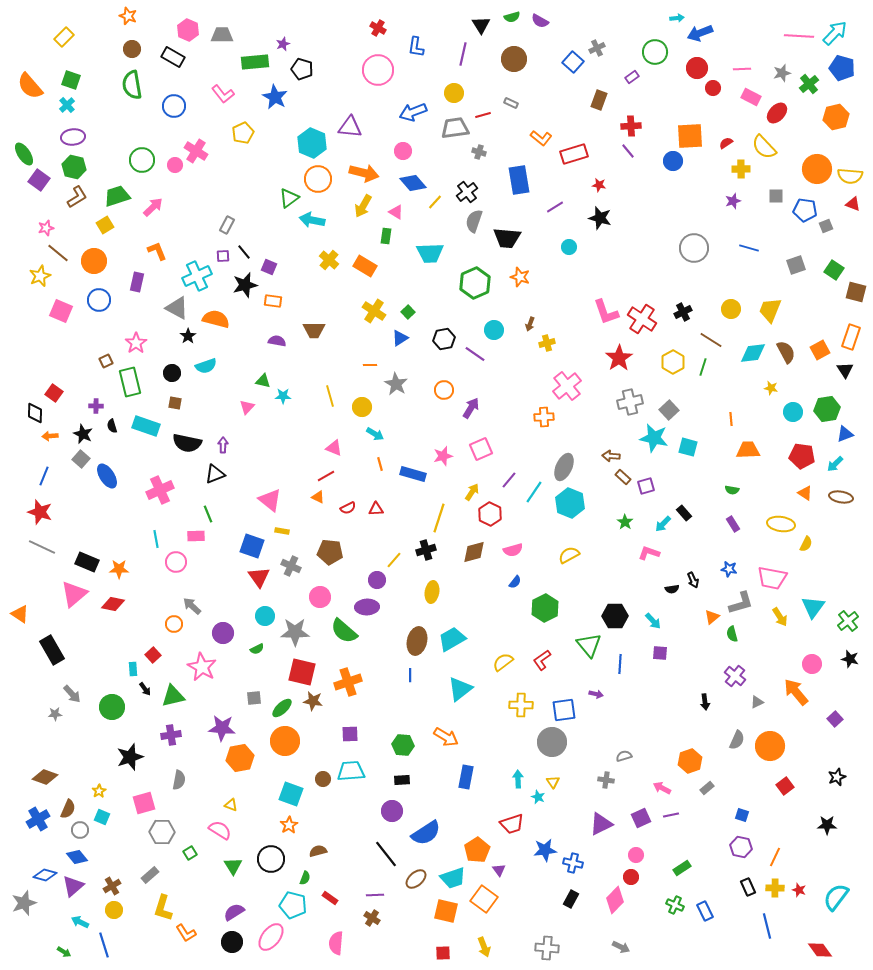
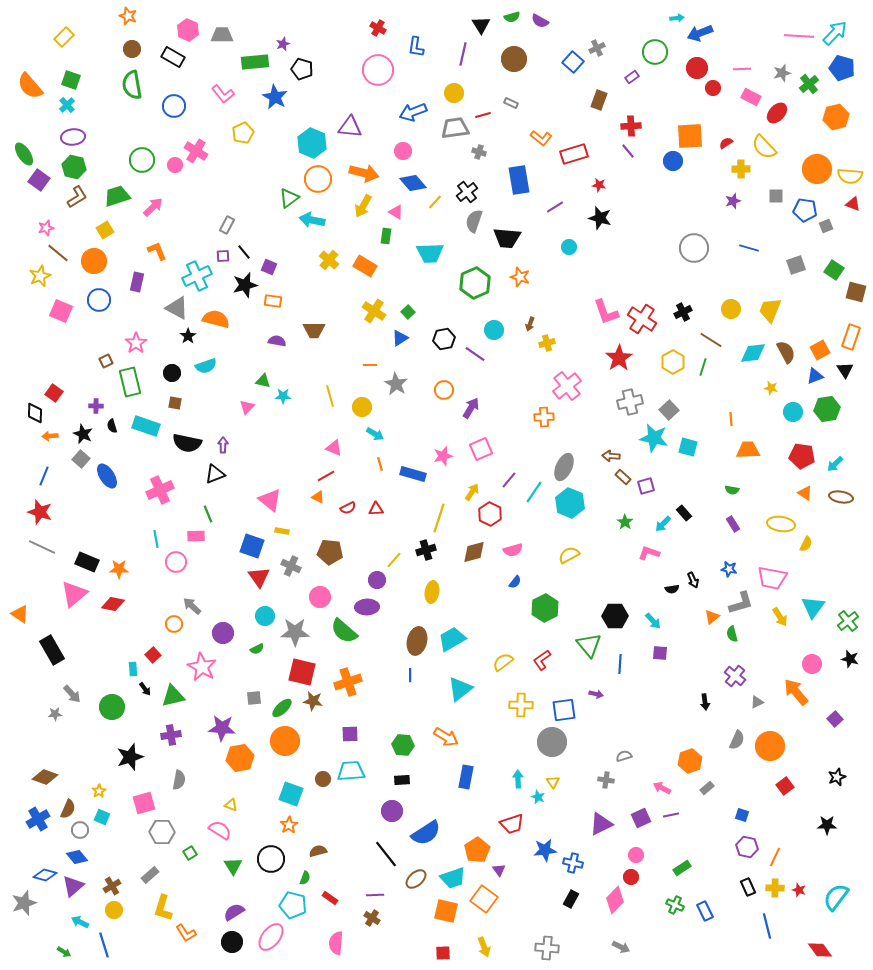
yellow square at (105, 225): moved 5 px down
blue triangle at (845, 434): moved 30 px left, 58 px up
purple hexagon at (741, 847): moved 6 px right
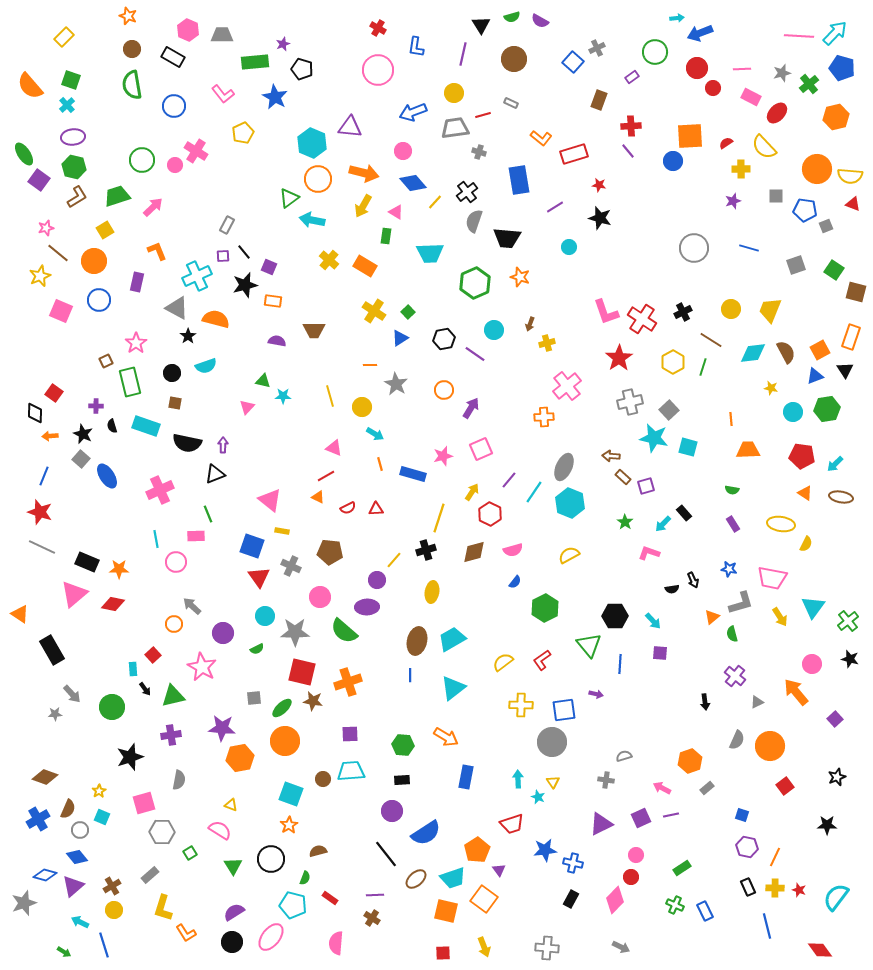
cyan triangle at (460, 689): moved 7 px left, 1 px up
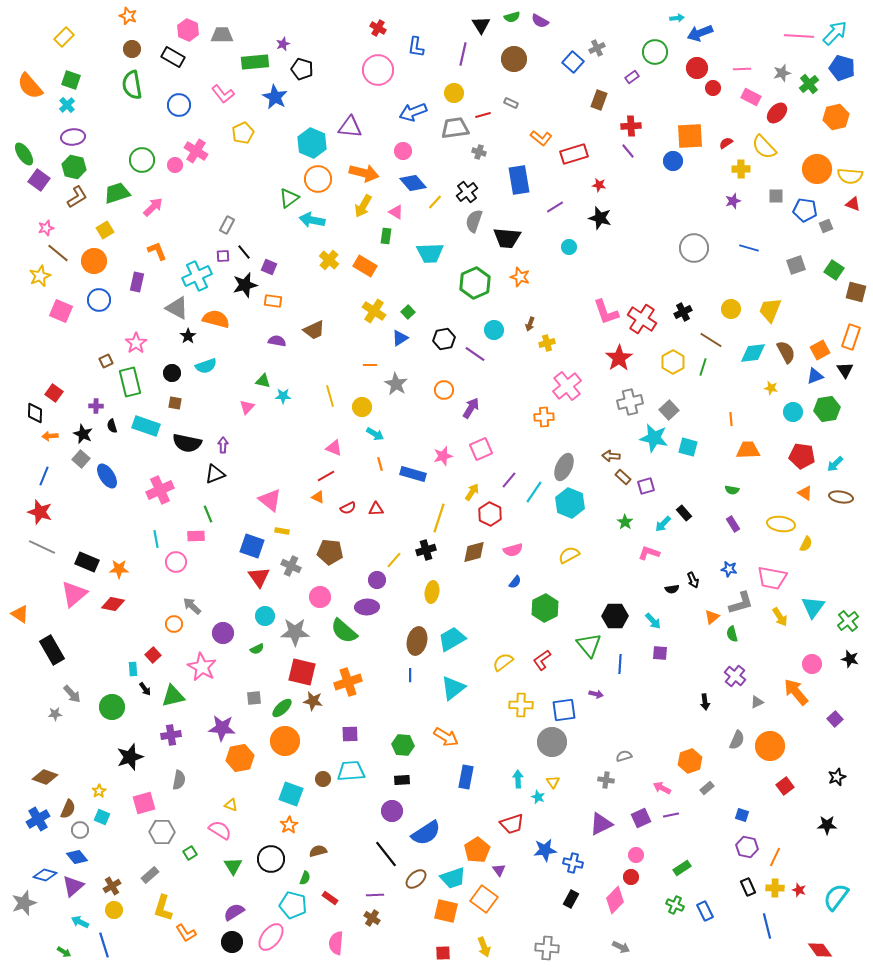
blue circle at (174, 106): moved 5 px right, 1 px up
green trapezoid at (117, 196): moved 3 px up
brown trapezoid at (314, 330): rotated 25 degrees counterclockwise
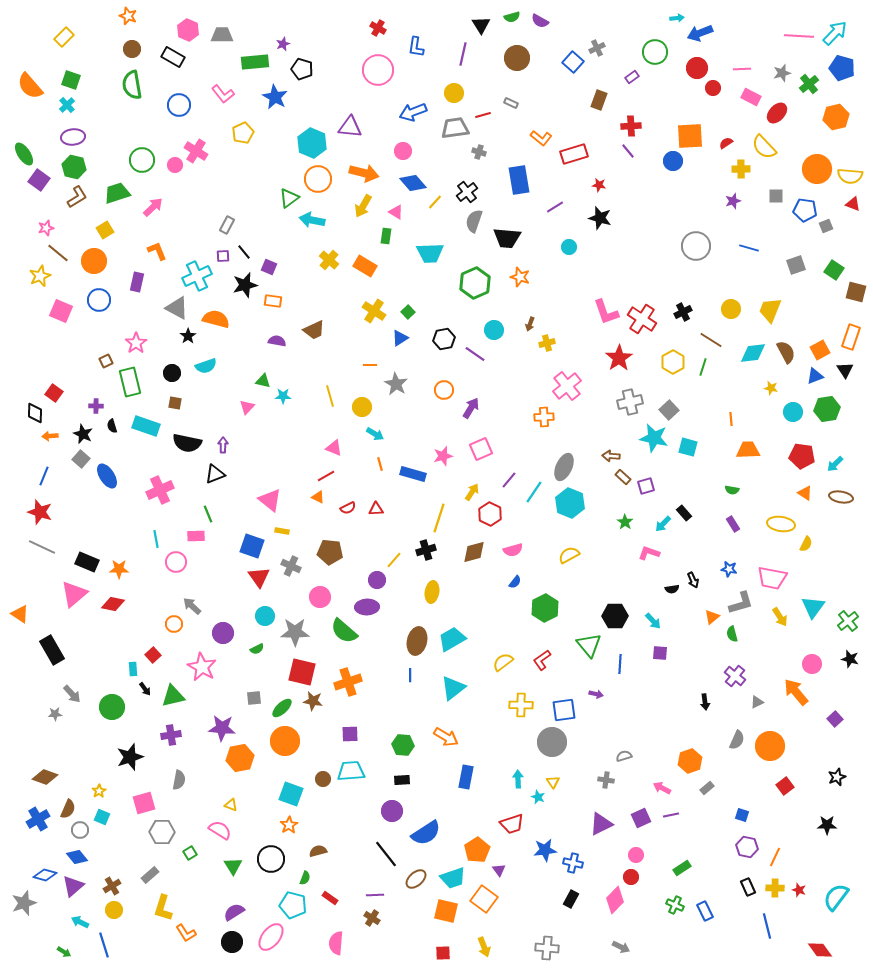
brown circle at (514, 59): moved 3 px right, 1 px up
gray circle at (694, 248): moved 2 px right, 2 px up
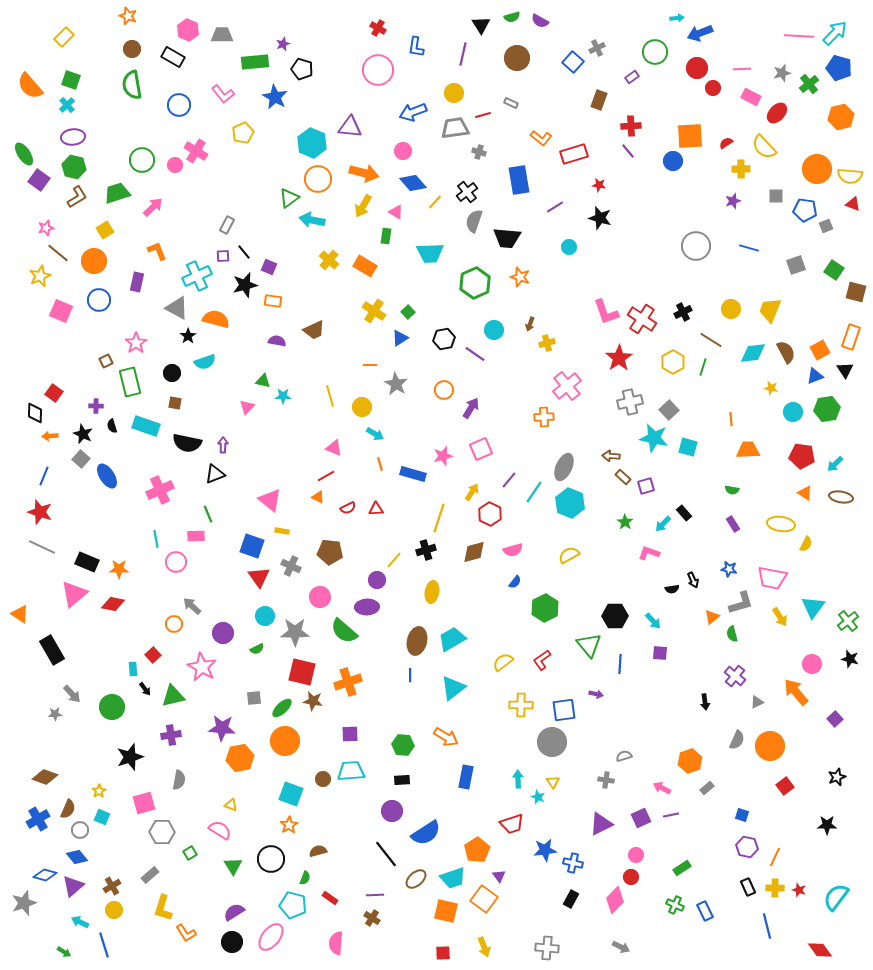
blue pentagon at (842, 68): moved 3 px left
orange hexagon at (836, 117): moved 5 px right
cyan semicircle at (206, 366): moved 1 px left, 4 px up
purple triangle at (499, 870): moved 6 px down
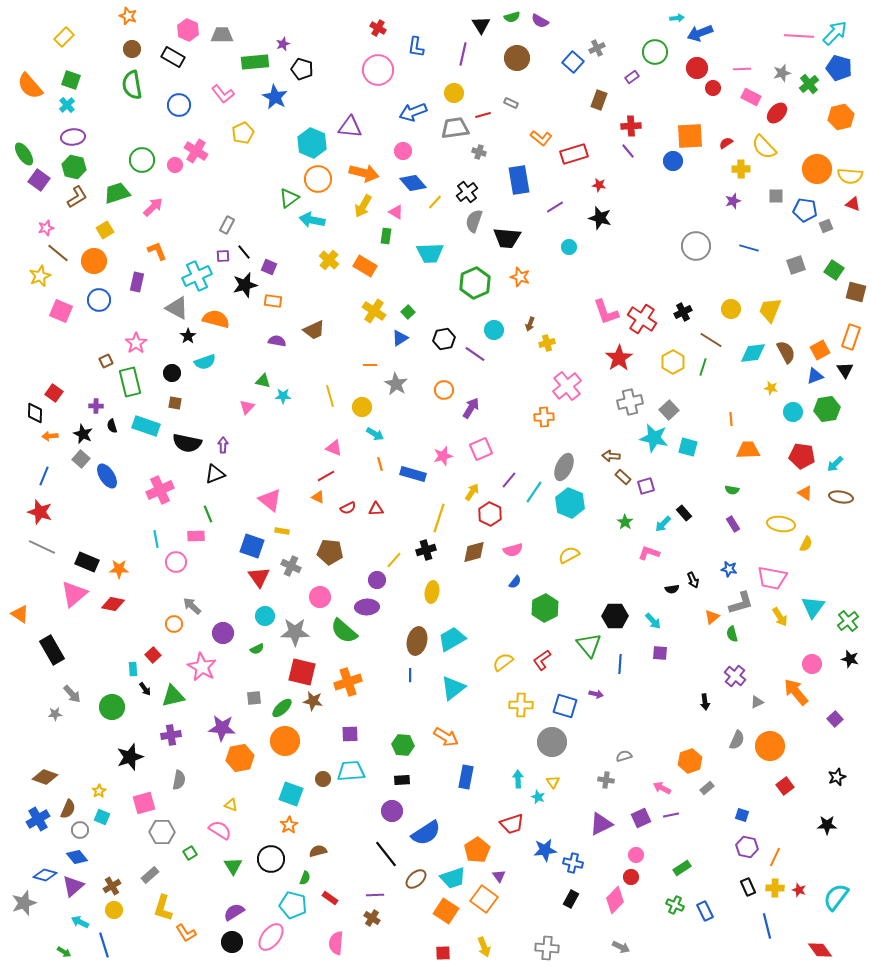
blue square at (564, 710): moved 1 px right, 4 px up; rotated 25 degrees clockwise
orange square at (446, 911): rotated 20 degrees clockwise
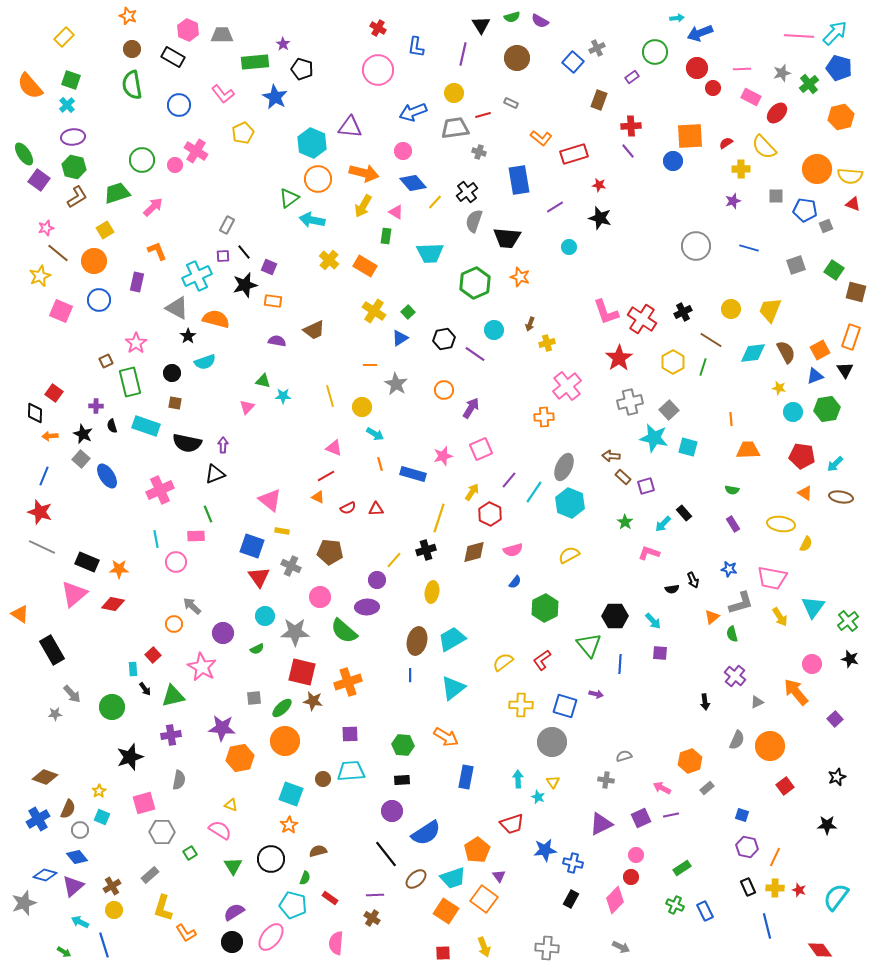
purple star at (283, 44): rotated 16 degrees counterclockwise
yellow star at (771, 388): moved 8 px right
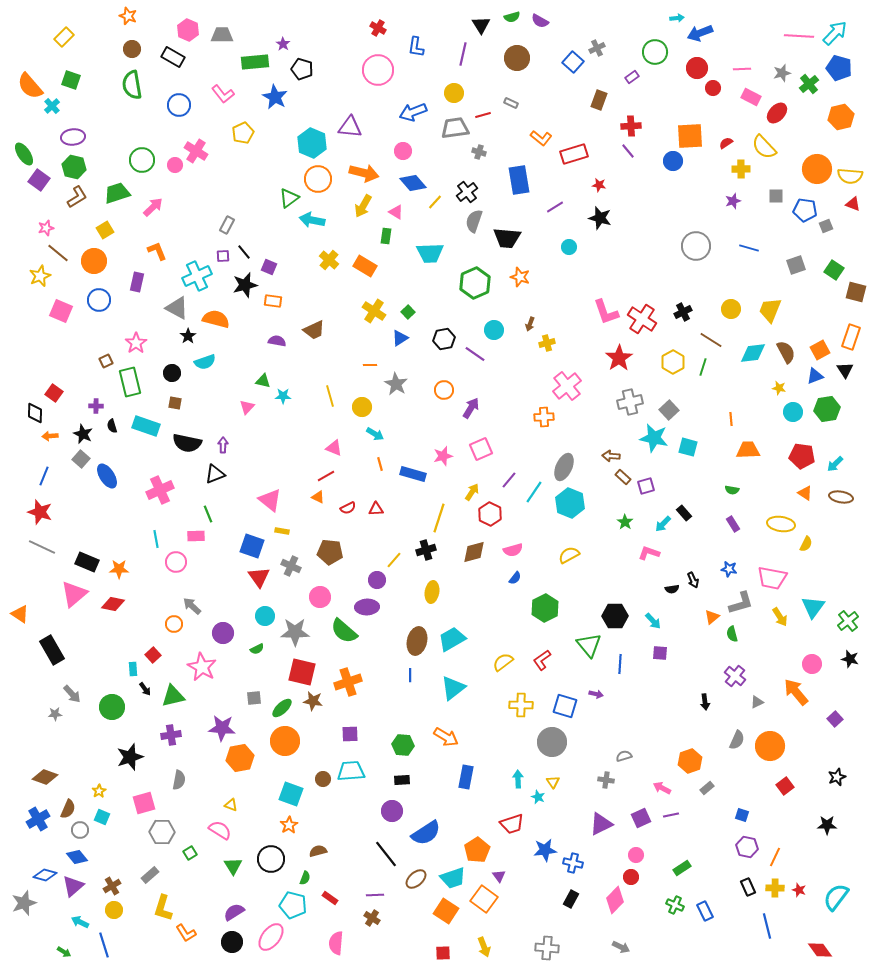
cyan cross at (67, 105): moved 15 px left, 1 px down
blue semicircle at (515, 582): moved 4 px up
